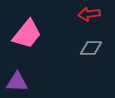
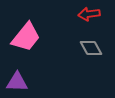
pink trapezoid: moved 1 px left, 3 px down
gray diamond: rotated 60 degrees clockwise
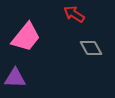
red arrow: moved 15 px left; rotated 40 degrees clockwise
purple triangle: moved 2 px left, 4 px up
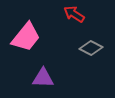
gray diamond: rotated 35 degrees counterclockwise
purple triangle: moved 28 px right
